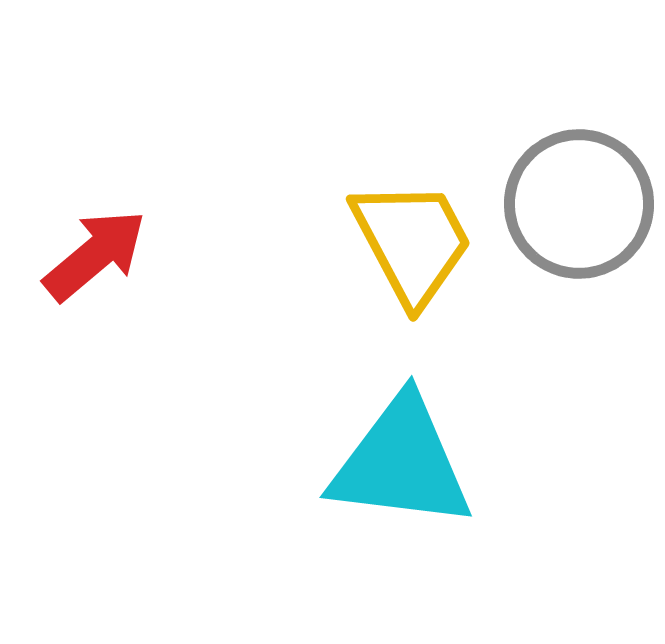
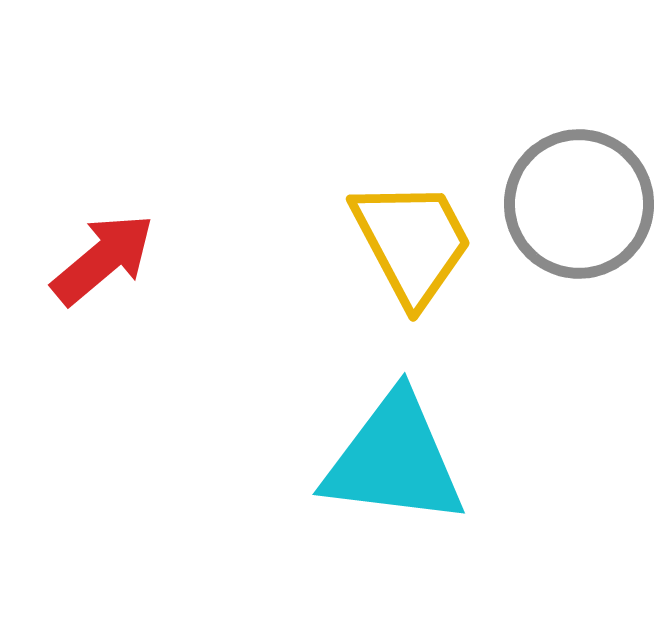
red arrow: moved 8 px right, 4 px down
cyan triangle: moved 7 px left, 3 px up
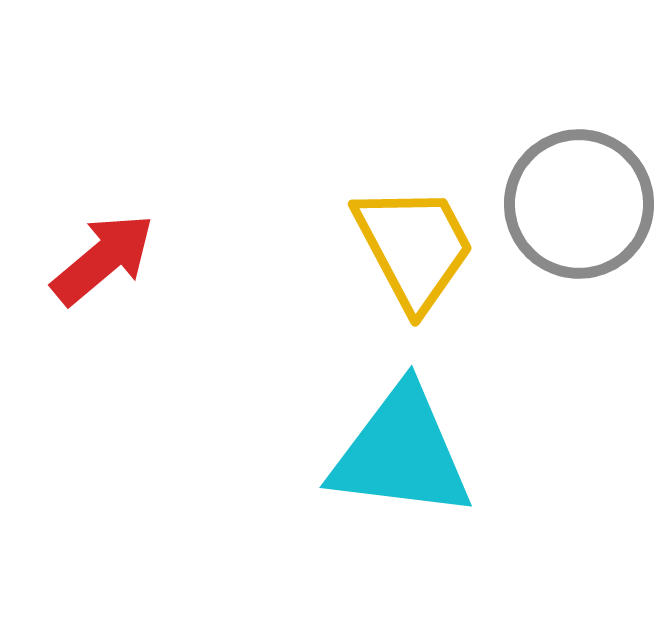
yellow trapezoid: moved 2 px right, 5 px down
cyan triangle: moved 7 px right, 7 px up
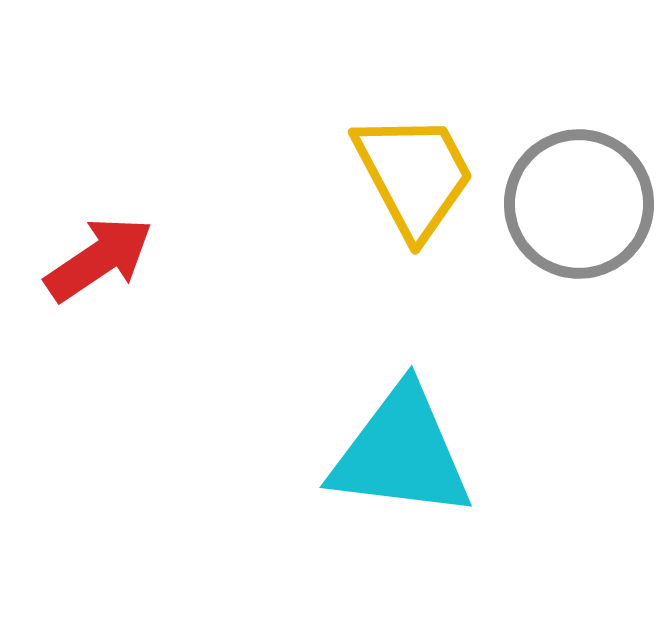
yellow trapezoid: moved 72 px up
red arrow: moved 4 px left; rotated 6 degrees clockwise
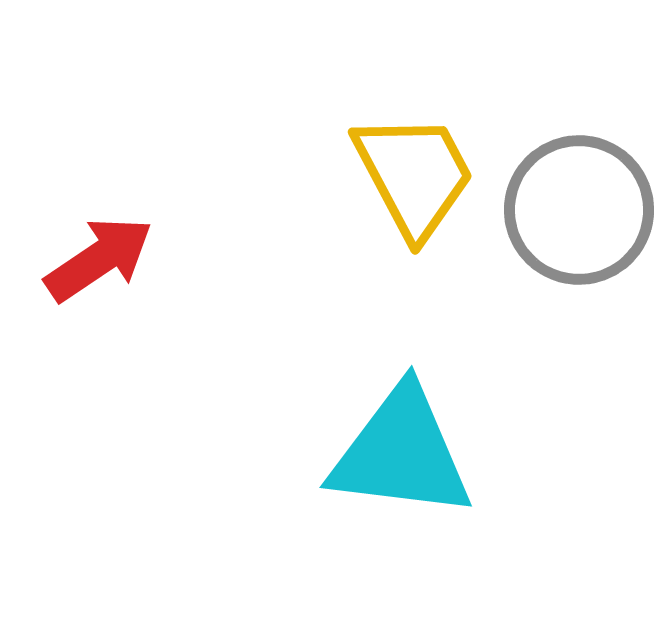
gray circle: moved 6 px down
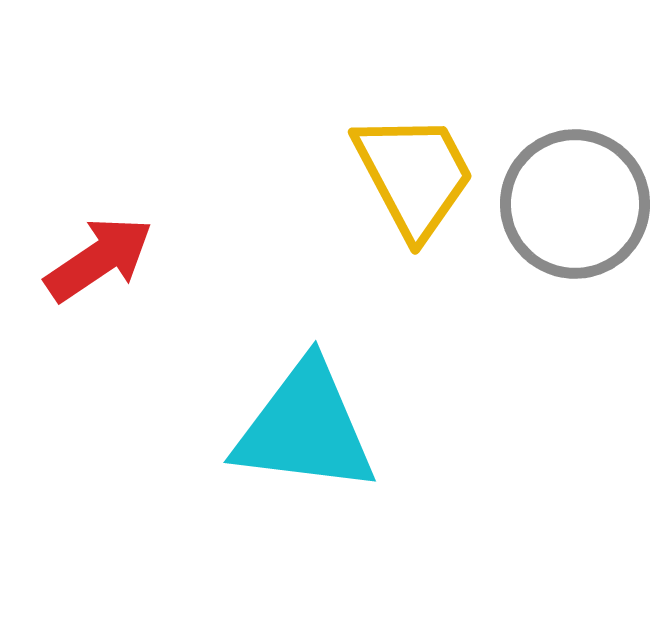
gray circle: moved 4 px left, 6 px up
cyan triangle: moved 96 px left, 25 px up
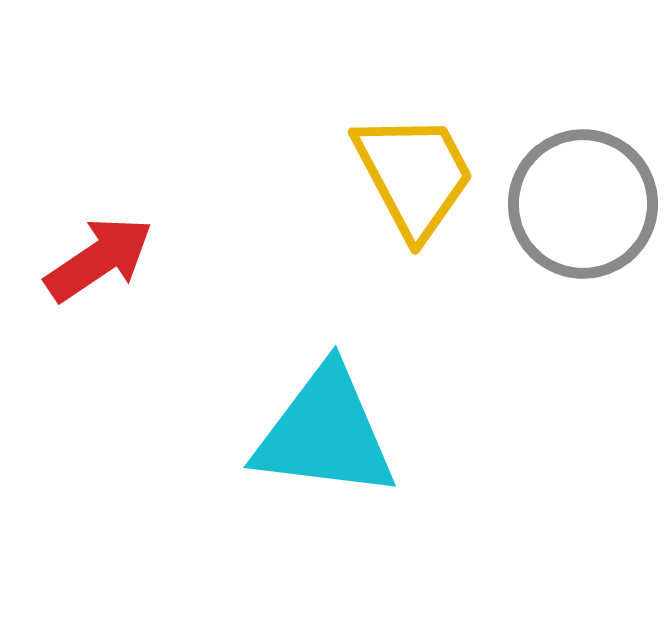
gray circle: moved 8 px right
cyan triangle: moved 20 px right, 5 px down
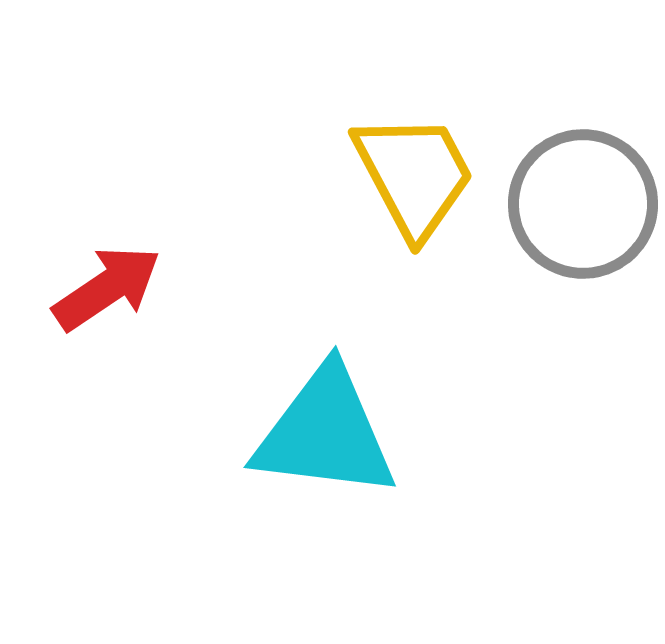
red arrow: moved 8 px right, 29 px down
